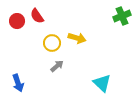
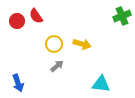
red semicircle: moved 1 px left
yellow arrow: moved 5 px right, 6 px down
yellow circle: moved 2 px right, 1 px down
cyan triangle: moved 1 px left, 1 px down; rotated 36 degrees counterclockwise
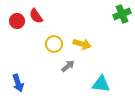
green cross: moved 2 px up
gray arrow: moved 11 px right
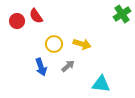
green cross: rotated 12 degrees counterclockwise
blue arrow: moved 23 px right, 16 px up
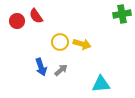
green cross: rotated 24 degrees clockwise
yellow circle: moved 6 px right, 2 px up
gray arrow: moved 7 px left, 4 px down
cyan triangle: rotated 12 degrees counterclockwise
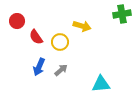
red semicircle: moved 21 px down
yellow arrow: moved 18 px up
blue arrow: moved 2 px left; rotated 42 degrees clockwise
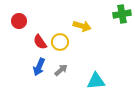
red circle: moved 2 px right
red semicircle: moved 4 px right, 5 px down
cyan triangle: moved 5 px left, 3 px up
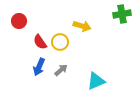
cyan triangle: rotated 18 degrees counterclockwise
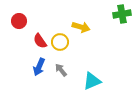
yellow arrow: moved 1 px left, 1 px down
red semicircle: moved 1 px up
gray arrow: rotated 88 degrees counterclockwise
cyan triangle: moved 4 px left
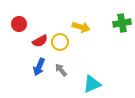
green cross: moved 9 px down
red circle: moved 3 px down
red semicircle: rotated 84 degrees counterclockwise
cyan triangle: moved 3 px down
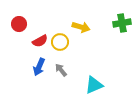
cyan triangle: moved 2 px right, 1 px down
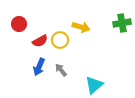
yellow circle: moved 2 px up
cyan triangle: rotated 18 degrees counterclockwise
